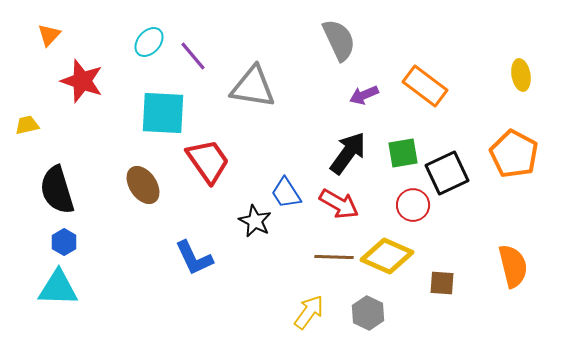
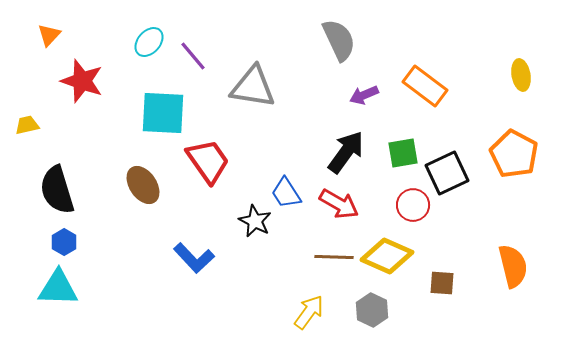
black arrow: moved 2 px left, 1 px up
blue L-shape: rotated 18 degrees counterclockwise
gray hexagon: moved 4 px right, 3 px up
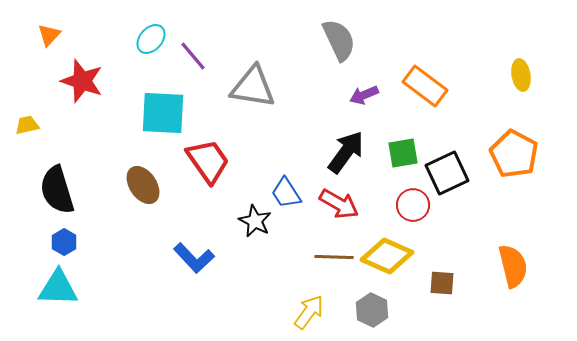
cyan ellipse: moved 2 px right, 3 px up
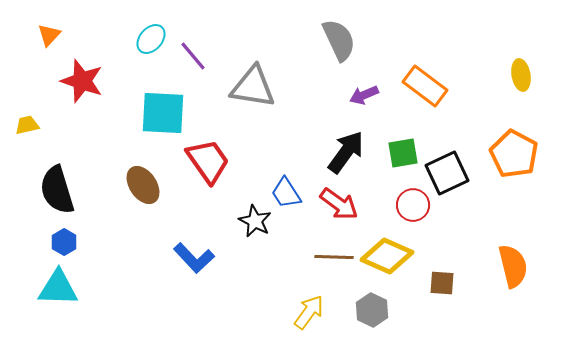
red arrow: rotated 6 degrees clockwise
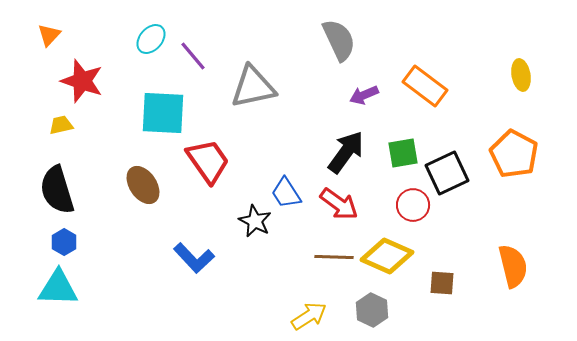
gray triangle: rotated 21 degrees counterclockwise
yellow trapezoid: moved 34 px right
yellow arrow: moved 4 px down; rotated 21 degrees clockwise
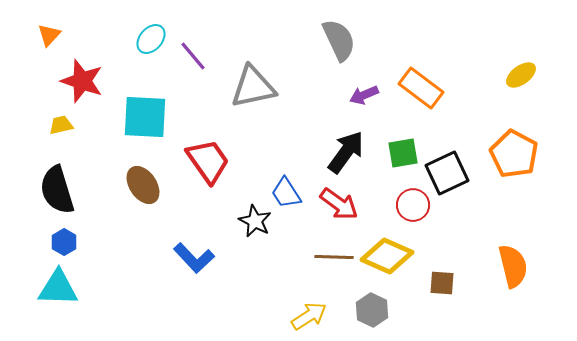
yellow ellipse: rotated 64 degrees clockwise
orange rectangle: moved 4 px left, 2 px down
cyan square: moved 18 px left, 4 px down
